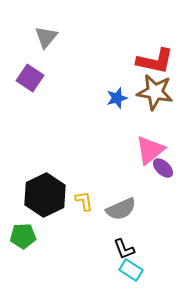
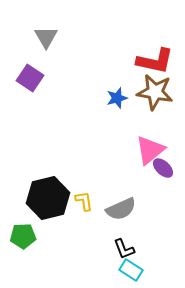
gray triangle: rotated 10 degrees counterclockwise
black hexagon: moved 3 px right, 3 px down; rotated 12 degrees clockwise
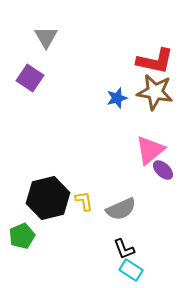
purple ellipse: moved 2 px down
green pentagon: moved 1 px left; rotated 20 degrees counterclockwise
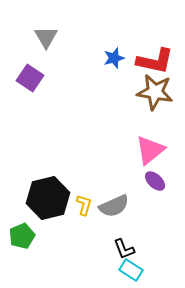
blue star: moved 3 px left, 40 px up
purple ellipse: moved 8 px left, 11 px down
yellow L-shape: moved 4 px down; rotated 25 degrees clockwise
gray semicircle: moved 7 px left, 3 px up
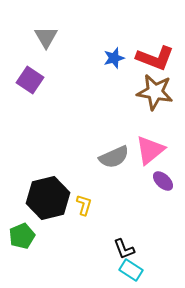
red L-shape: moved 3 px up; rotated 9 degrees clockwise
purple square: moved 2 px down
purple ellipse: moved 8 px right
gray semicircle: moved 49 px up
